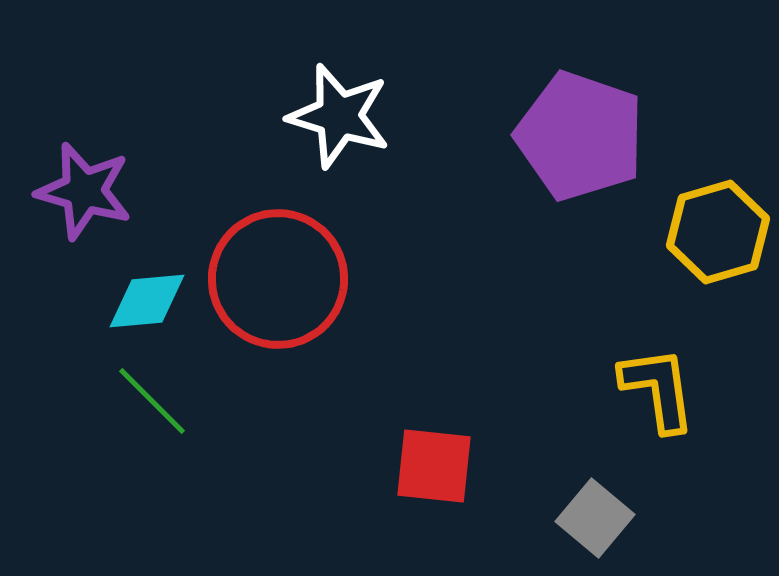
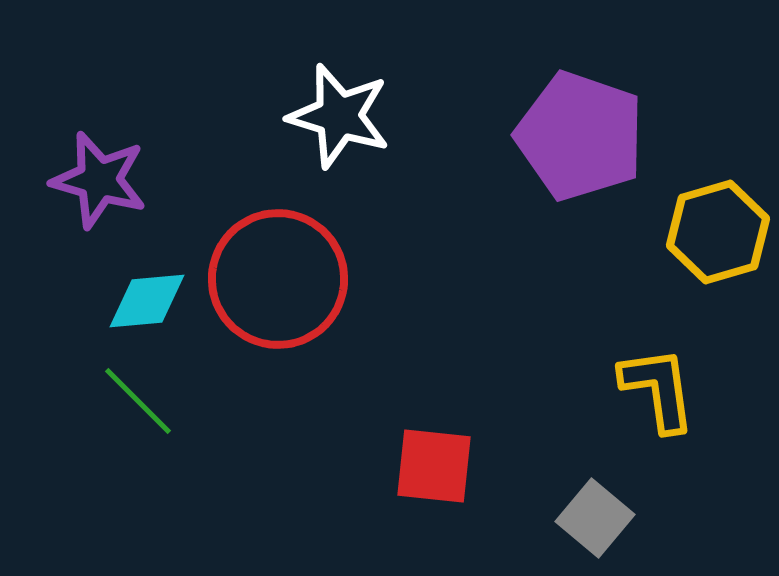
purple star: moved 15 px right, 11 px up
green line: moved 14 px left
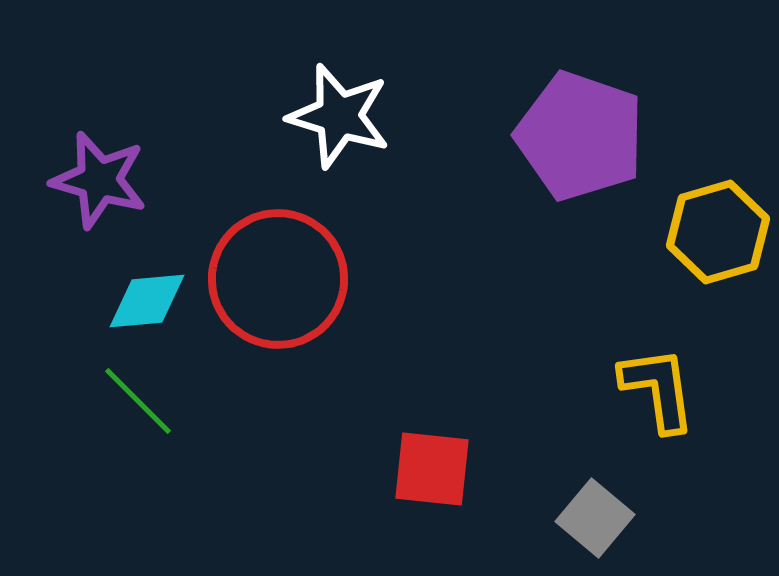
red square: moved 2 px left, 3 px down
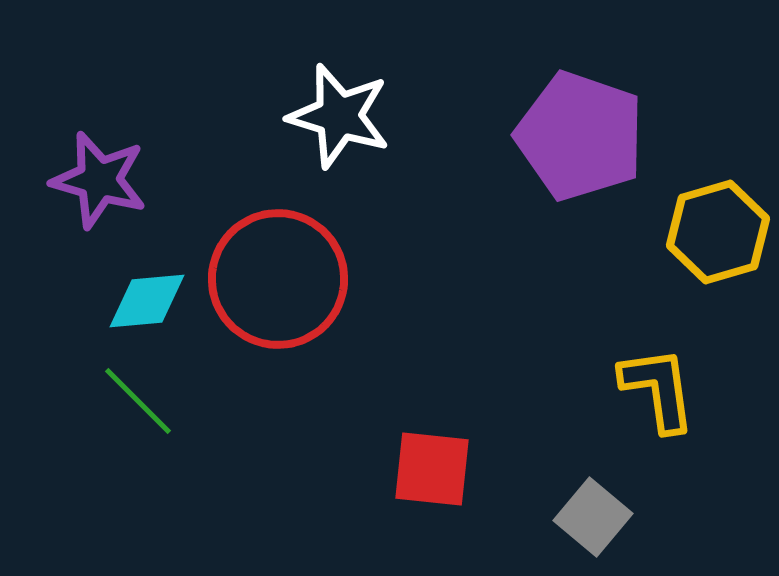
gray square: moved 2 px left, 1 px up
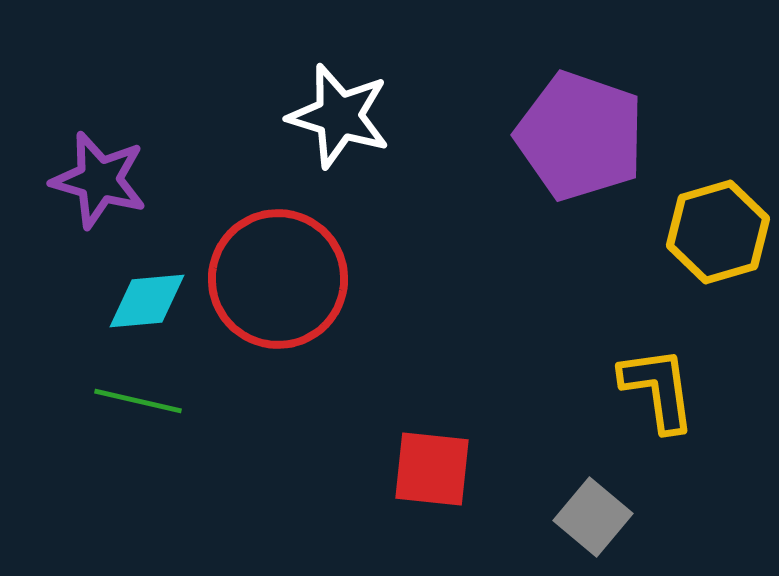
green line: rotated 32 degrees counterclockwise
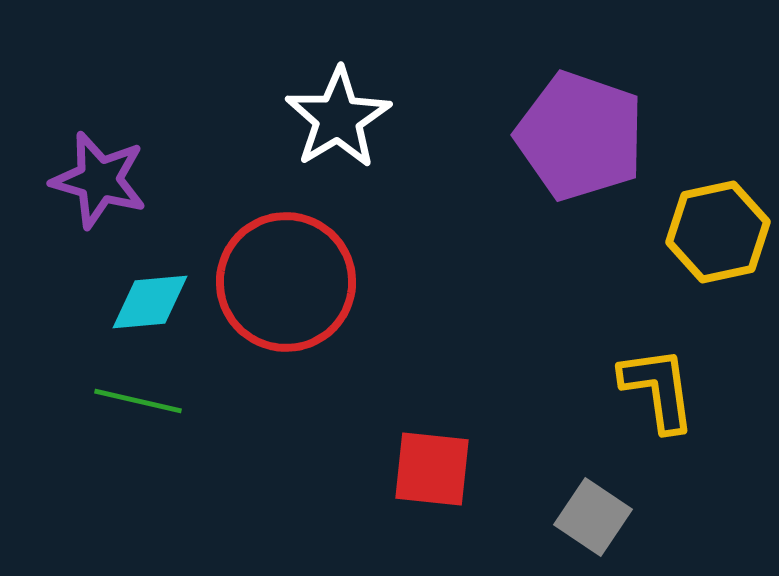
white star: moved 1 px left, 2 px down; rotated 24 degrees clockwise
yellow hexagon: rotated 4 degrees clockwise
red circle: moved 8 px right, 3 px down
cyan diamond: moved 3 px right, 1 px down
gray square: rotated 6 degrees counterclockwise
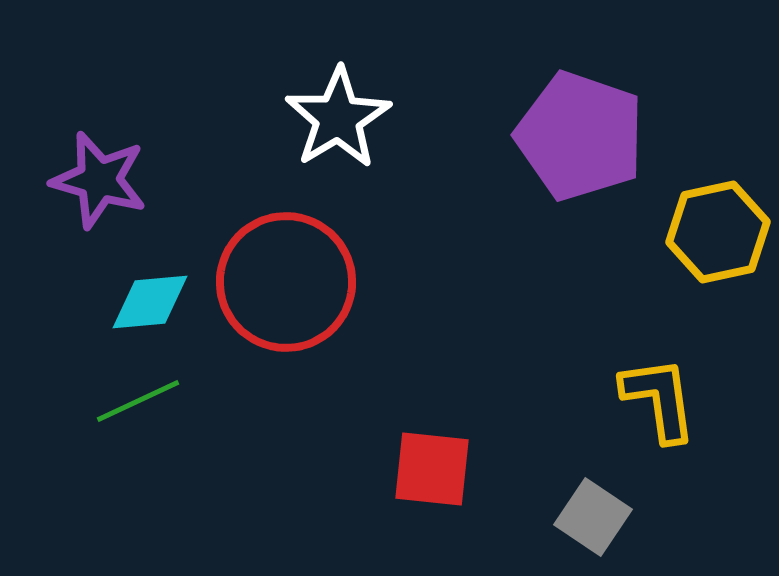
yellow L-shape: moved 1 px right, 10 px down
green line: rotated 38 degrees counterclockwise
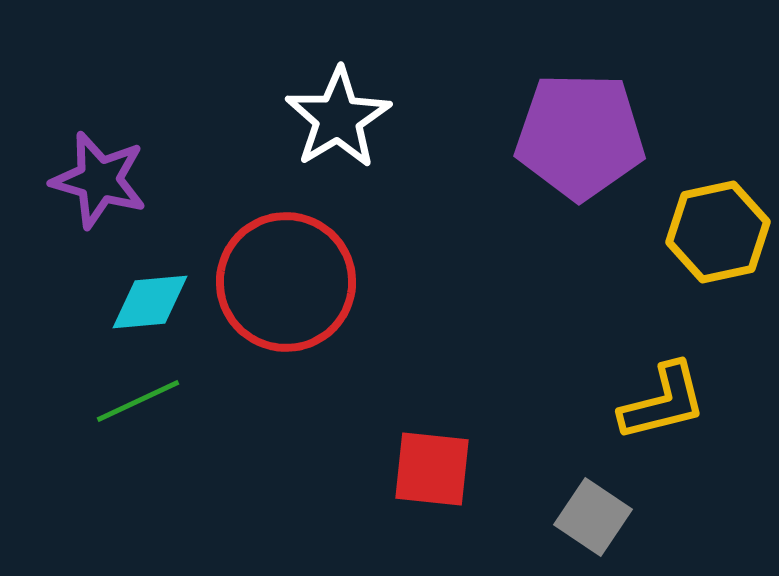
purple pentagon: rotated 18 degrees counterclockwise
yellow L-shape: moved 4 px right, 3 px down; rotated 84 degrees clockwise
